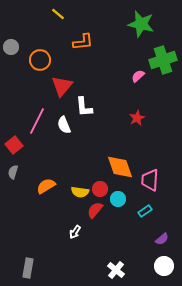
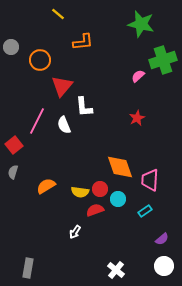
red semicircle: rotated 30 degrees clockwise
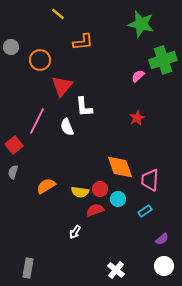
white semicircle: moved 3 px right, 2 px down
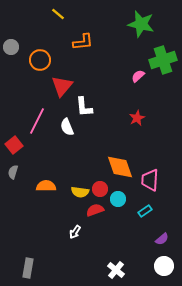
orange semicircle: rotated 30 degrees clockwise
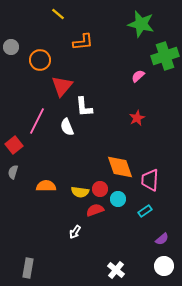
green cross: moved 2 px right, 4 px up
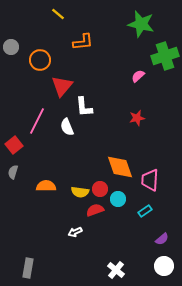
red star: rotated 14 degrees clockwise
white arrow: rotated 32 degrees clockwise
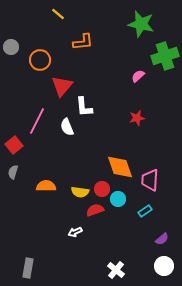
red circle: moved 2 px right
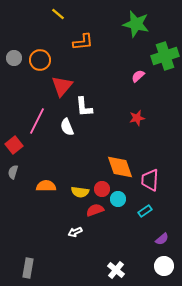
green star: moved 5 px left
gray circle: moved 3 px right, 11 px down
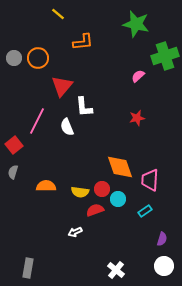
orange circle: moved 2 px left, 2 px up
purple semicircle: rotated 32 degrees counterclockwise
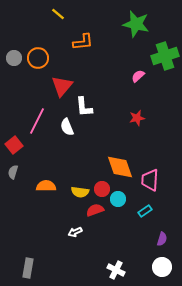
white circle: moved 2 px left, 1 px down
white cross: rotated 12 degrees counterclockwise
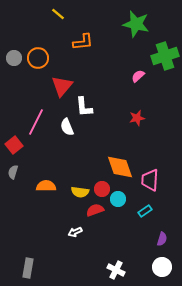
pink line: moved 1 px left, 1 px down
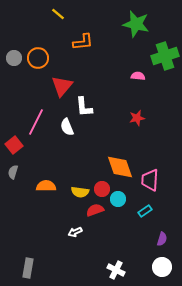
pink semicircle: rotated 48 degrees clockwise
